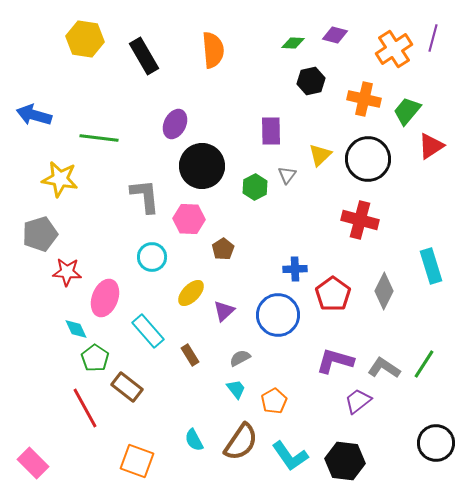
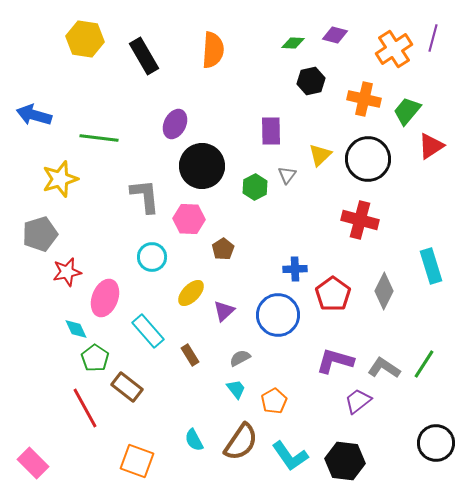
orange semicircle at (213, 50): rotated 9 degrees clockwise
yellow star at (60, 179): rotated 27 degrees counterclockwise
red star at (67, 272): rotated 16 degrees counterclockwise
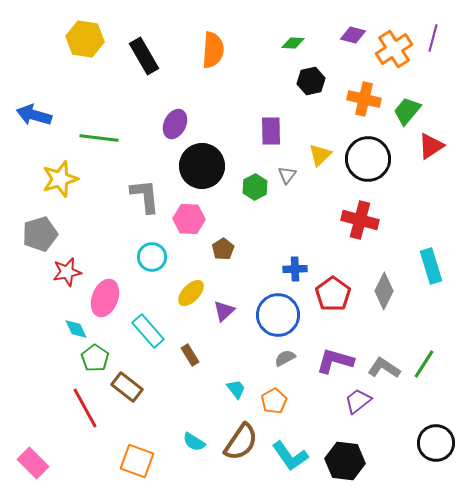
purple diamond at (335, 35): moved 18 px right
gray semicircle at (240, 358): moved 45 px right
cyan semicircle at (194, 440): moved 2 px down; rotated 30 degrees counterclockwise
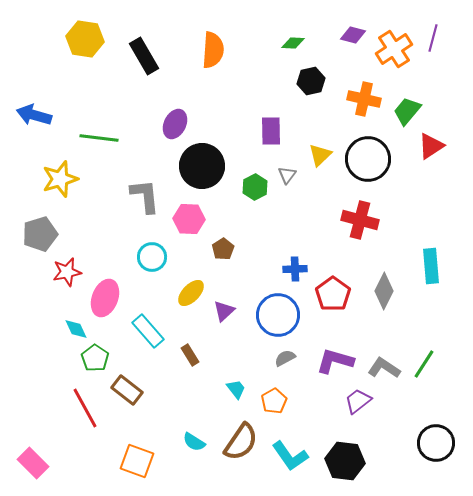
cyan rectangle at (431, 266): rotated 12 degrees clockwise
brown rectangle at (127, 387): moved 3 px down
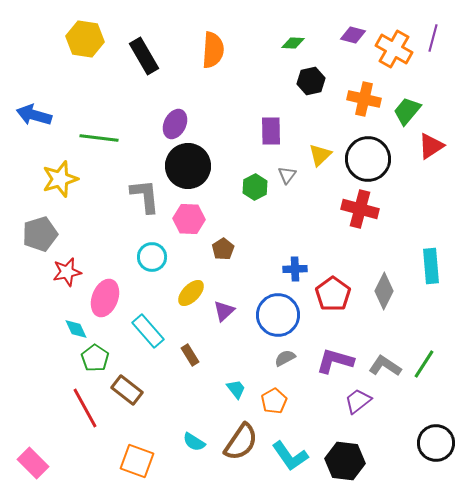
orange cross at (394, 49): rotated 27 degrees counterclockwise
black circle at (202, 166): moved 14 px left
red cross at (360, 220): moved 11 px up
gray L-shape at (384, 368): moved 1 px right, 2 px up
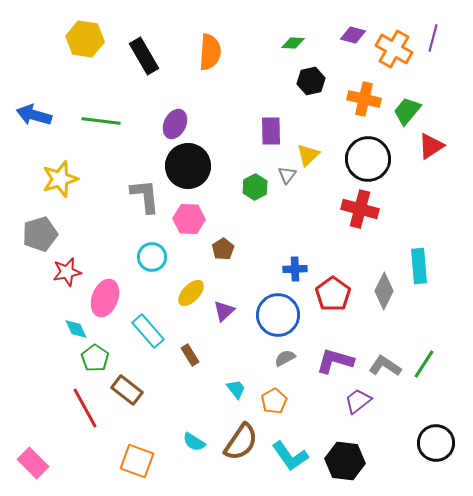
orange semicircle at (213, 50): moved 3 px left, 2 px down
green line at (99, 138): moved 2 px right, 17 px up
yellow triangle at (320, 155): moved 12 px left
cyan rectangle at (431, 266): moved 12 px left
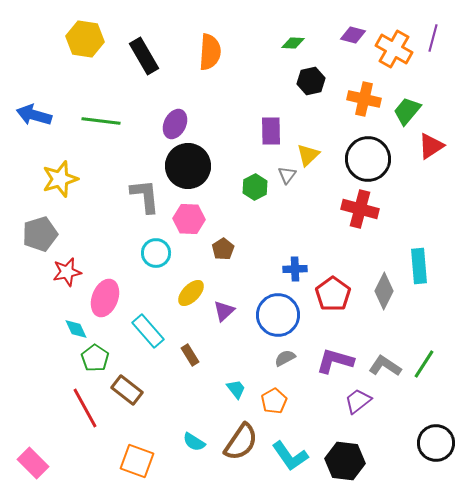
cyan circle at (152, 257): moved 4 px right, 4 px up
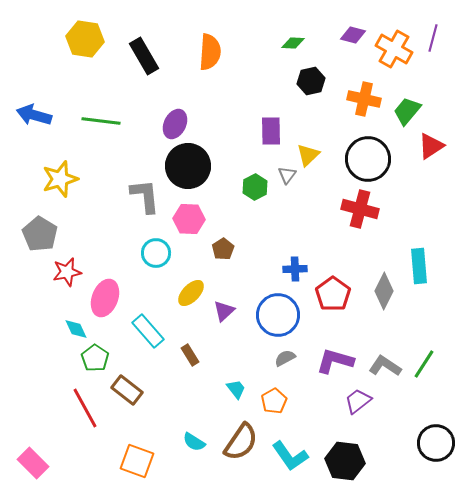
gray pentagon at (40, 234): rotated 24 degrees counterclockwise
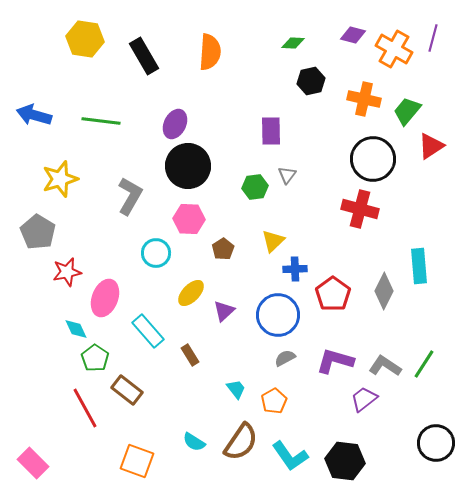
yellow triangle at (308, 155): moved 35 px left, 86 px down
black circle at (368, 159): moved 5 px right
green hexagon at (255, 187): rotated 20 degrees clockwise
gray L-shape at (145, 196): moved 15 px left; rotated 36 degrees clockwise
gray pentagon at (40, 234): moved 2 px left, 2 px up
purple trapezoid at (358, 401): moved 6 px right, 2 px up
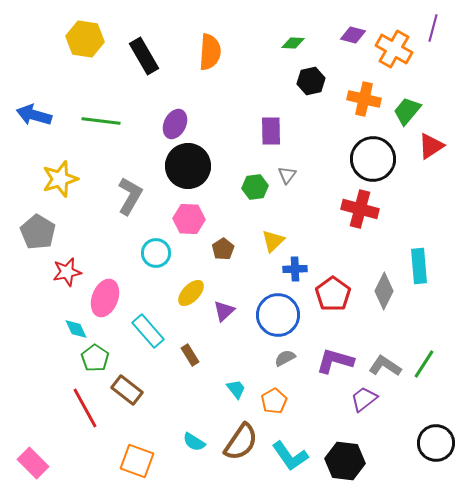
purple line at (433, 38): moved 10 px up
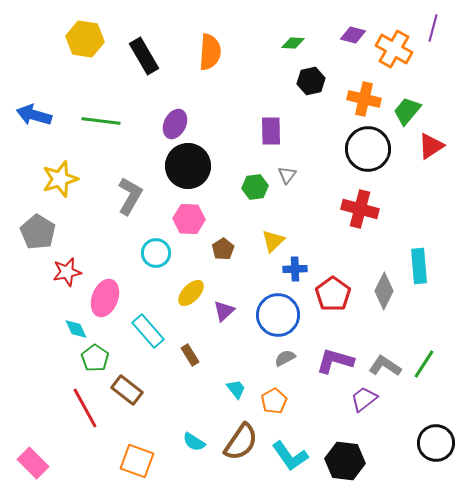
black circle at (373, 159): moved 5 px left, 10 px up
